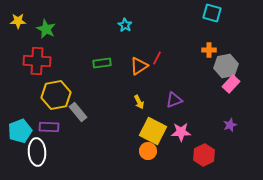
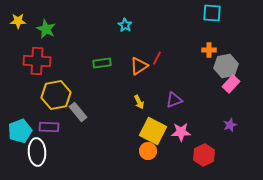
cyan square: rotated 12 degrees counterclockwise
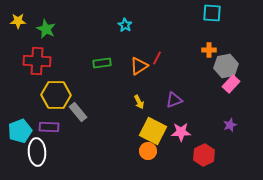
yellow hexagon: rotated 12 degrees clockwise
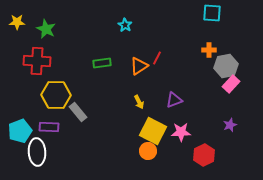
yellow star: moved 1 px left, 1 px down
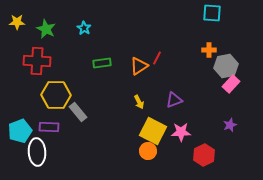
cyan star: moved 41 px left, 3 px down
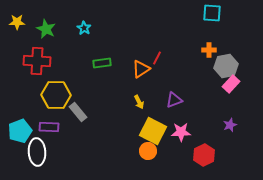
orange triangle: moved 2 px right, 3 px down
